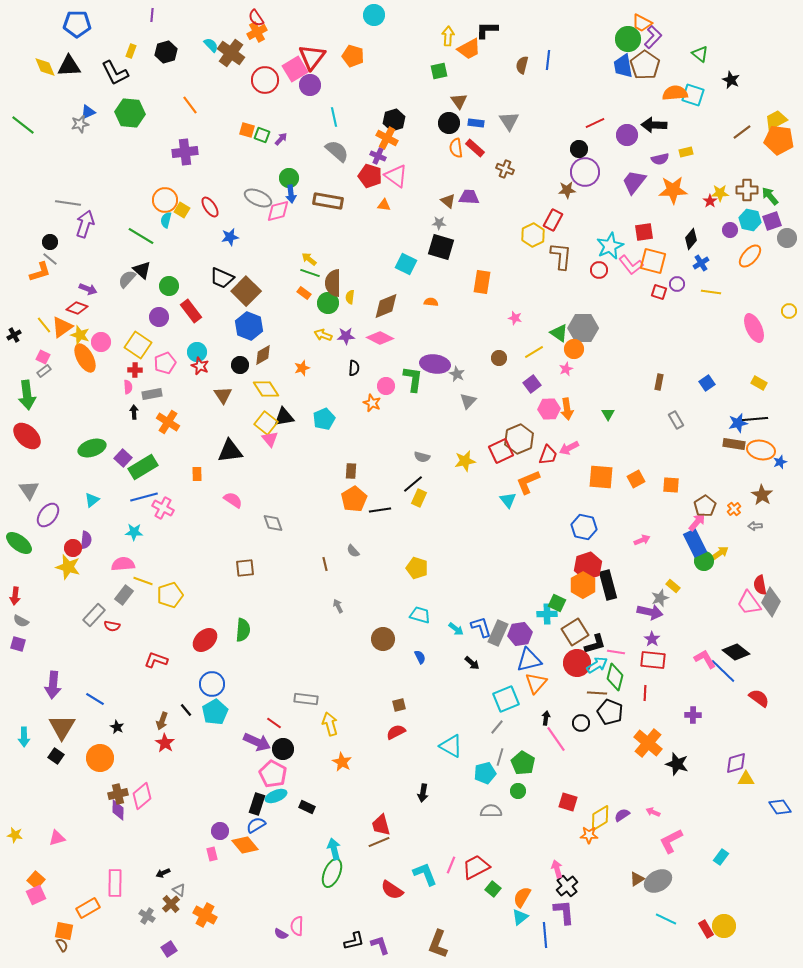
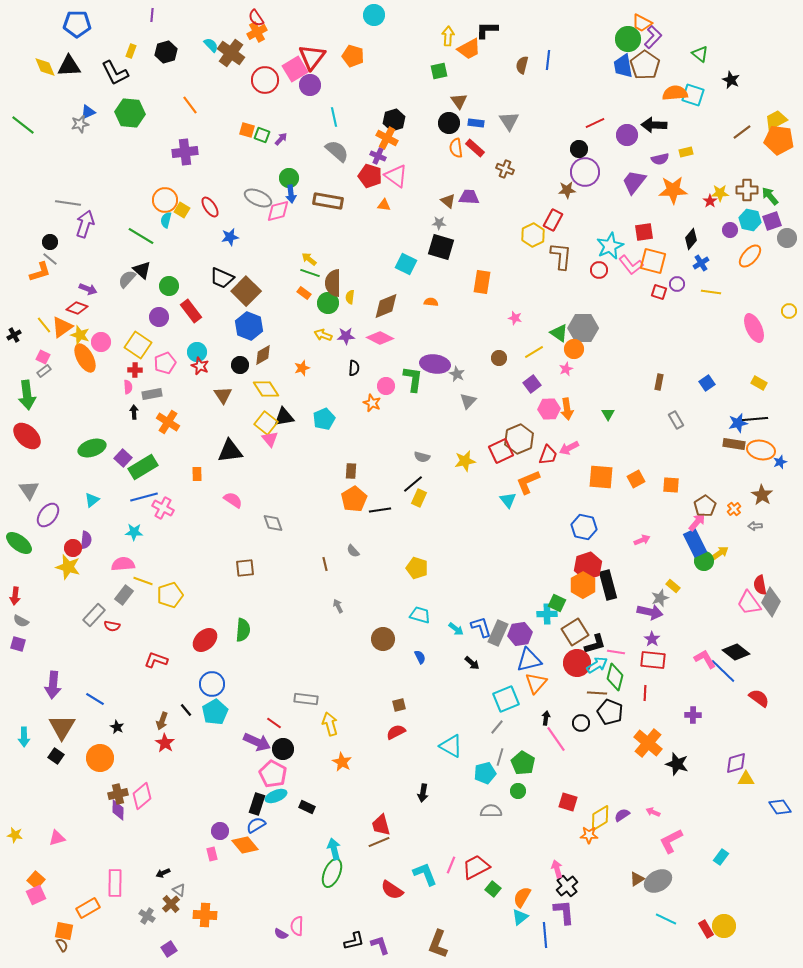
orange cross at (205, 915): rotated 25 degrees counterclockwise
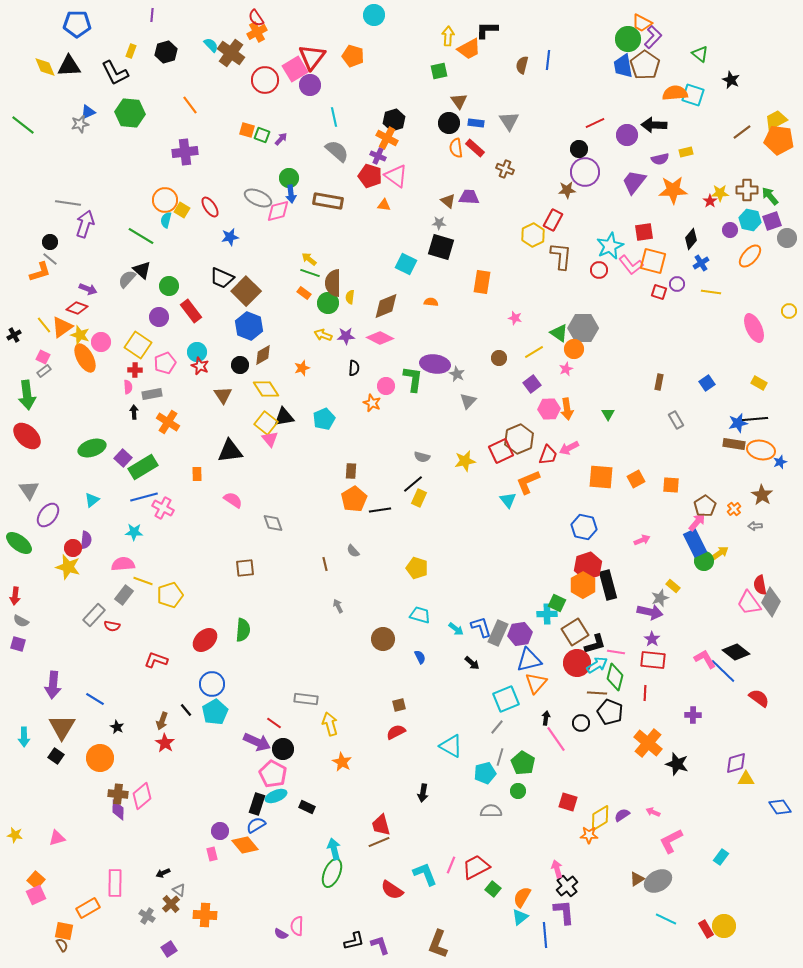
brown cross at (118, 794): rotated 18 degrees clockwise
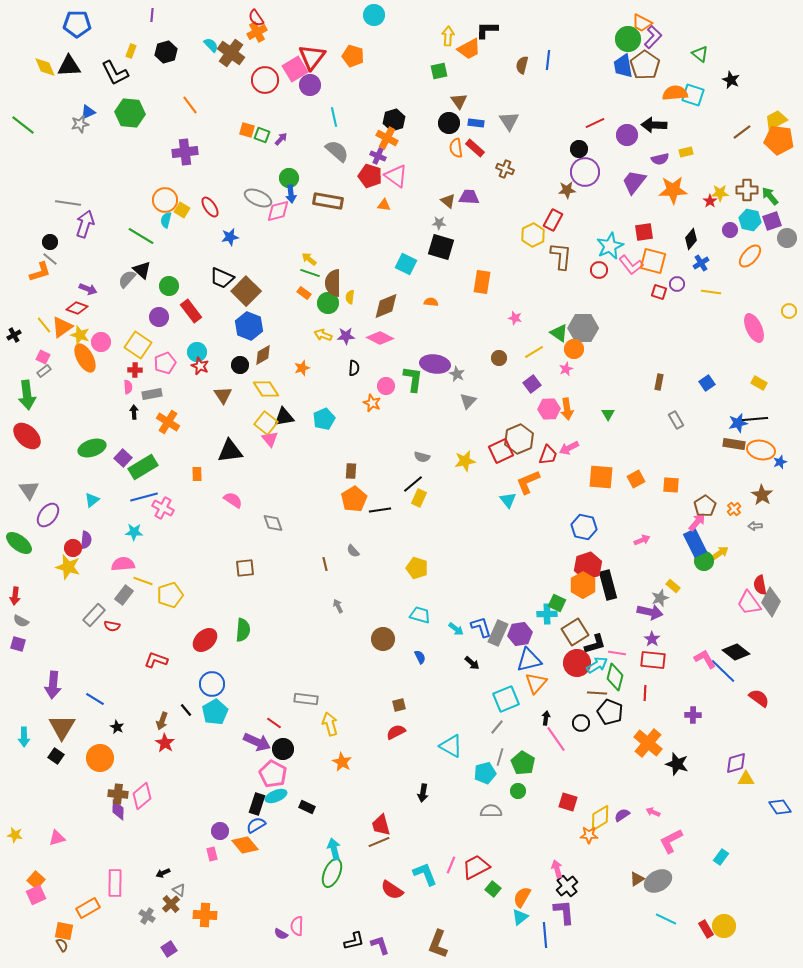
pink line at (616, 652): moved 1 px right, 1 px down
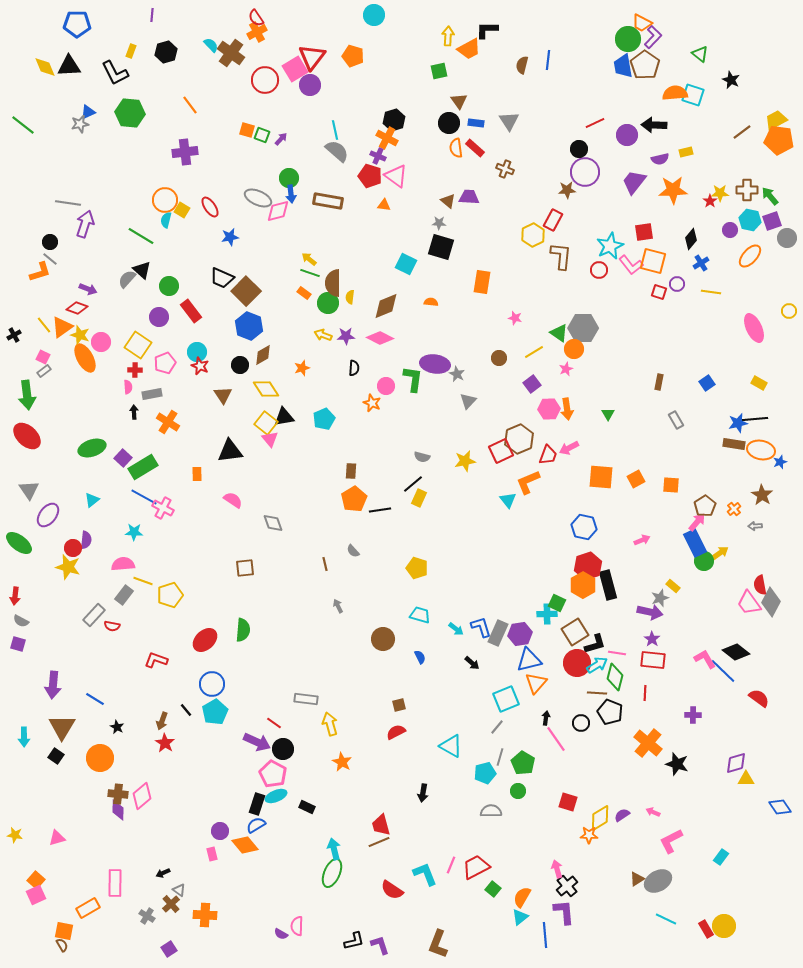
cyan line at (334, 117): moved 1 px right, 13 px down
blue line at (144, 497): rotated 44 degrees clockwise
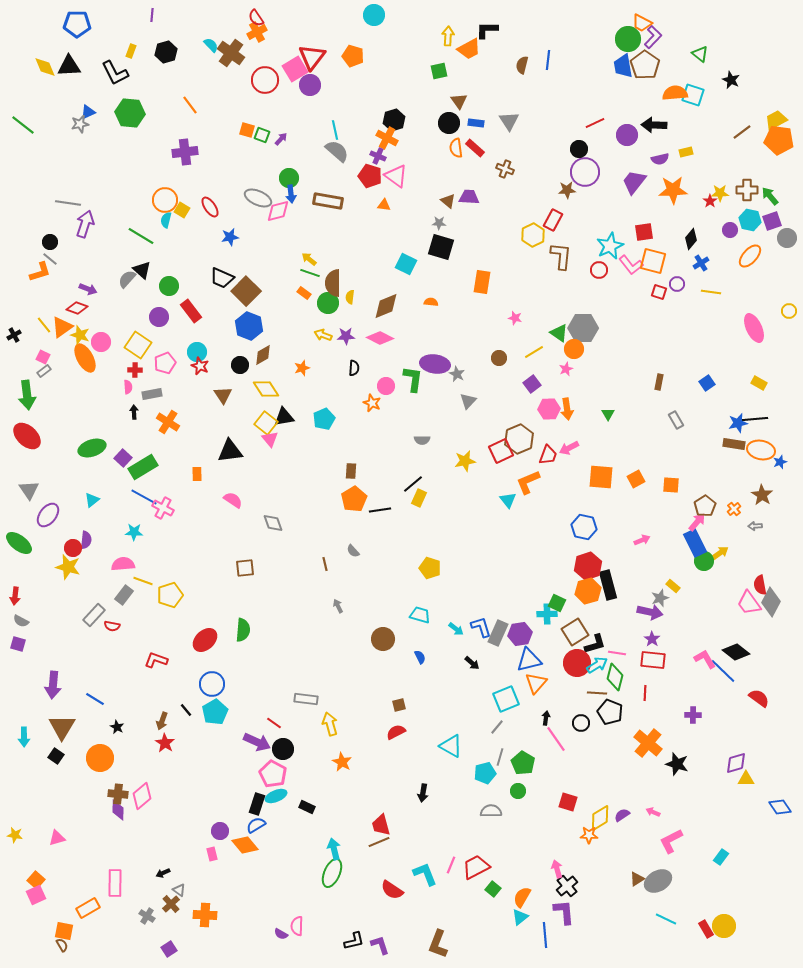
gray semicircle at (422, 457): moved 17 px up; rotated 14 degrees counterclockwise
yellow pentagon at (417, 568): moved 13 px right
orange hexagon at (583, 585): moved 5 px right, 6 px down; rotated 15 degrees clockwise
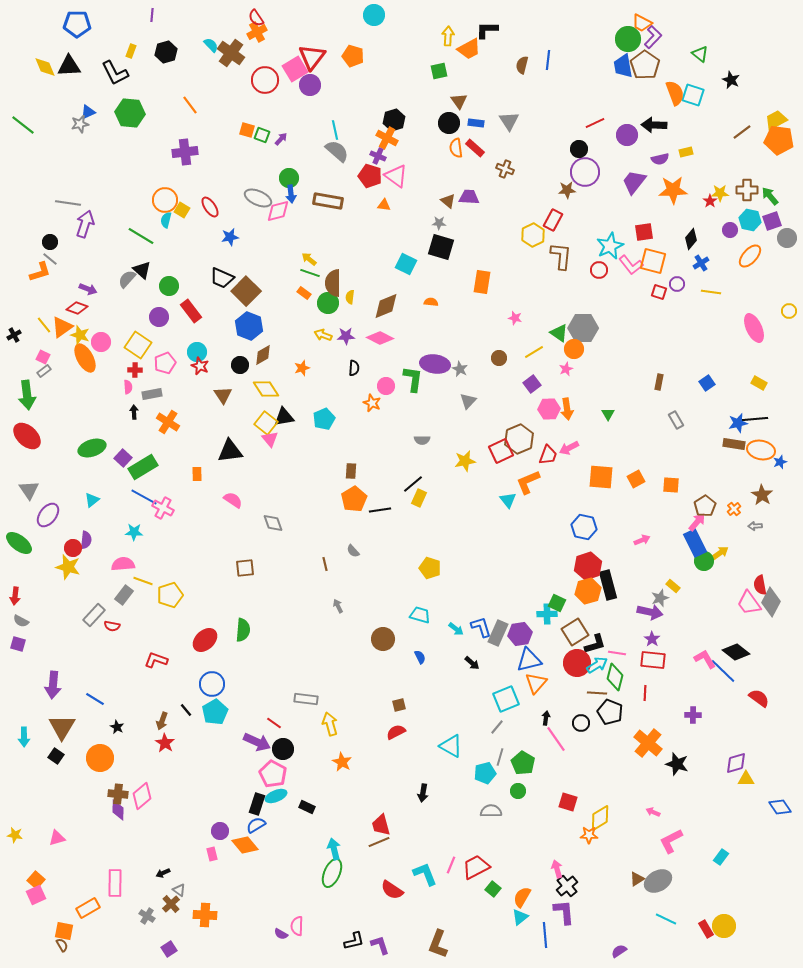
orange semicircle at (675, 93): rotated 75 degrees clockwise
gray star at (457, 374): moved 3 px right, 5 px up
purple semicircle at (622, 815): moved 3 px left, 136 px down
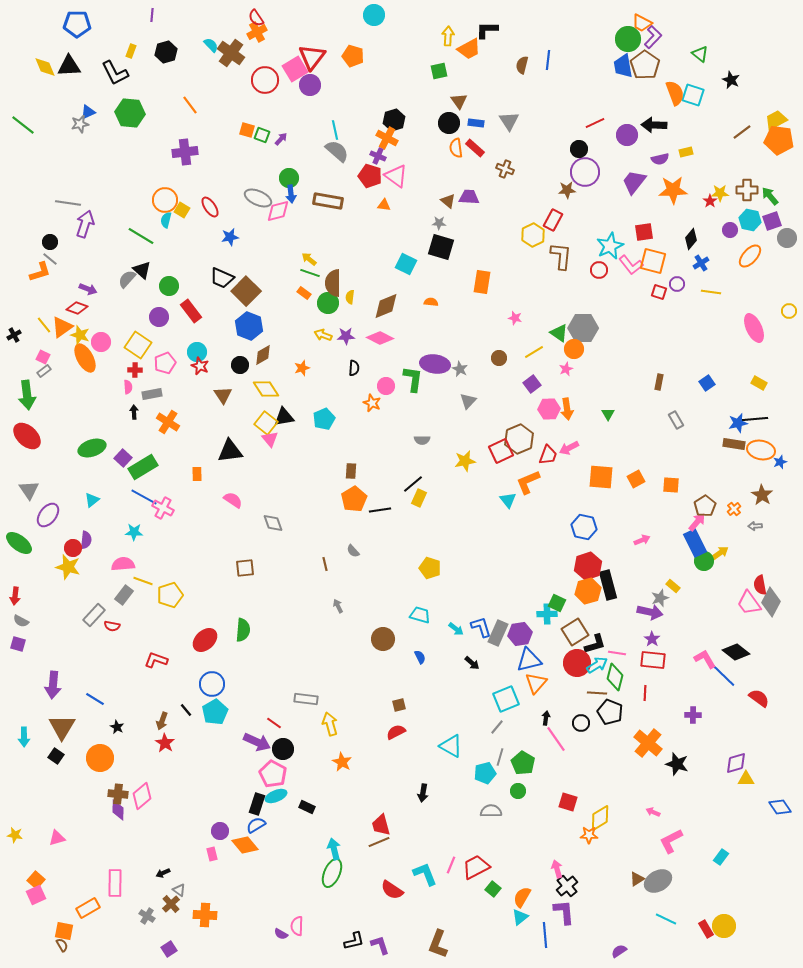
blue line at (723, 671): moved 4 px down
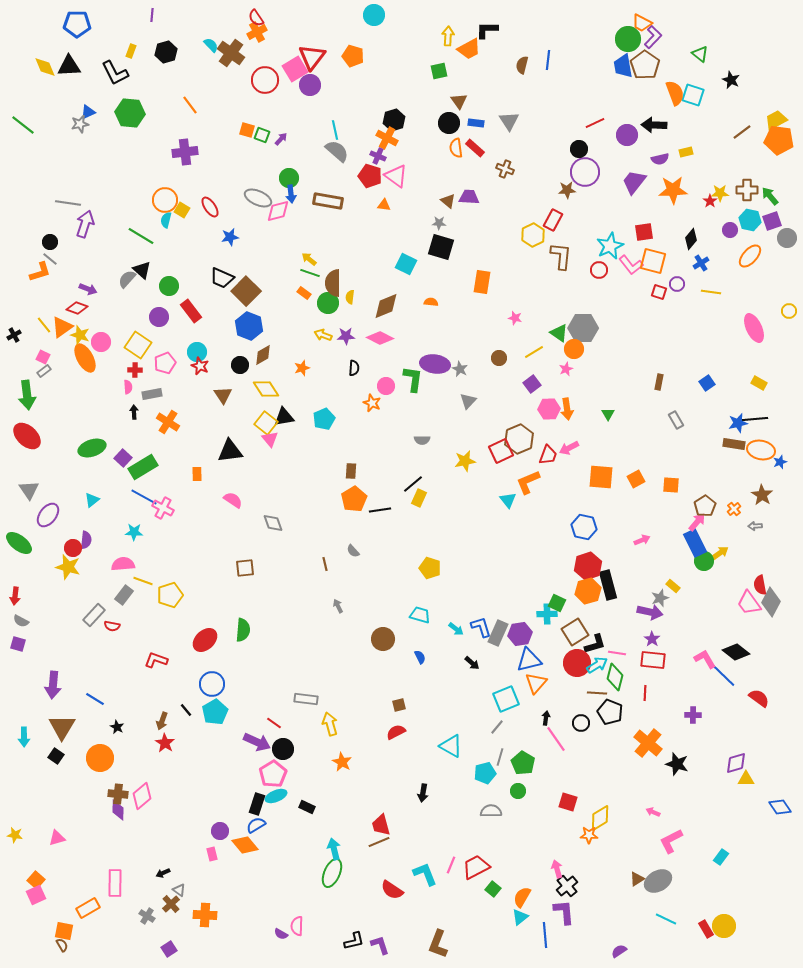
pink pentagon at (273, 774): rotated 12 degrees clockwise
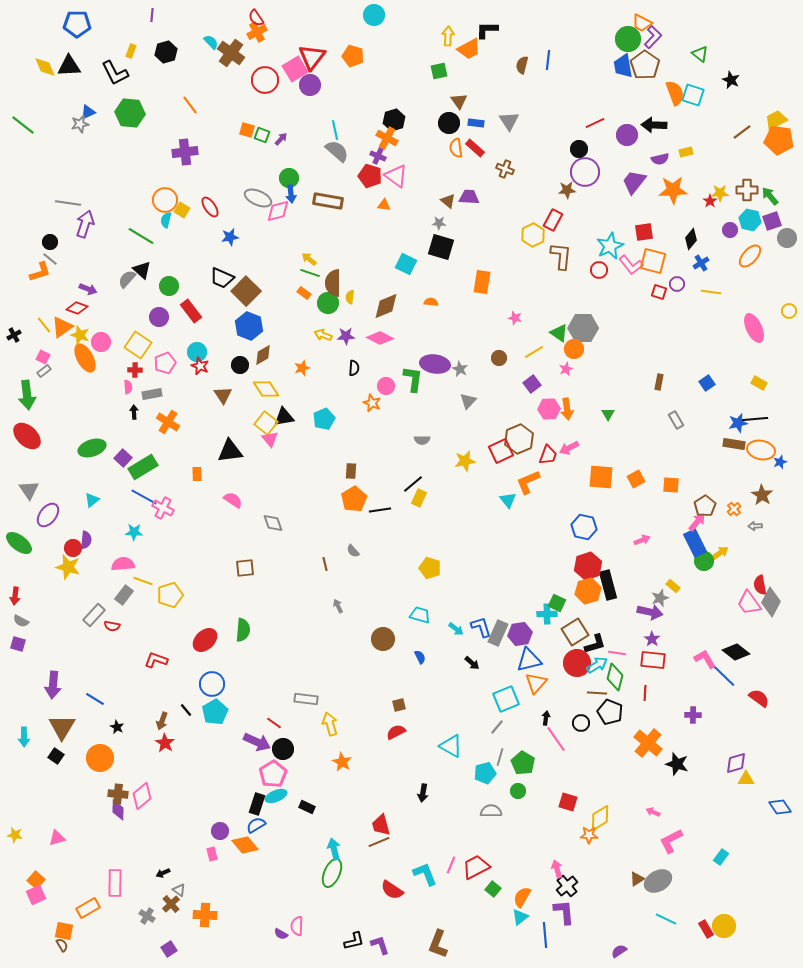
cyan semicircle at (211, 45): moved 3 px up
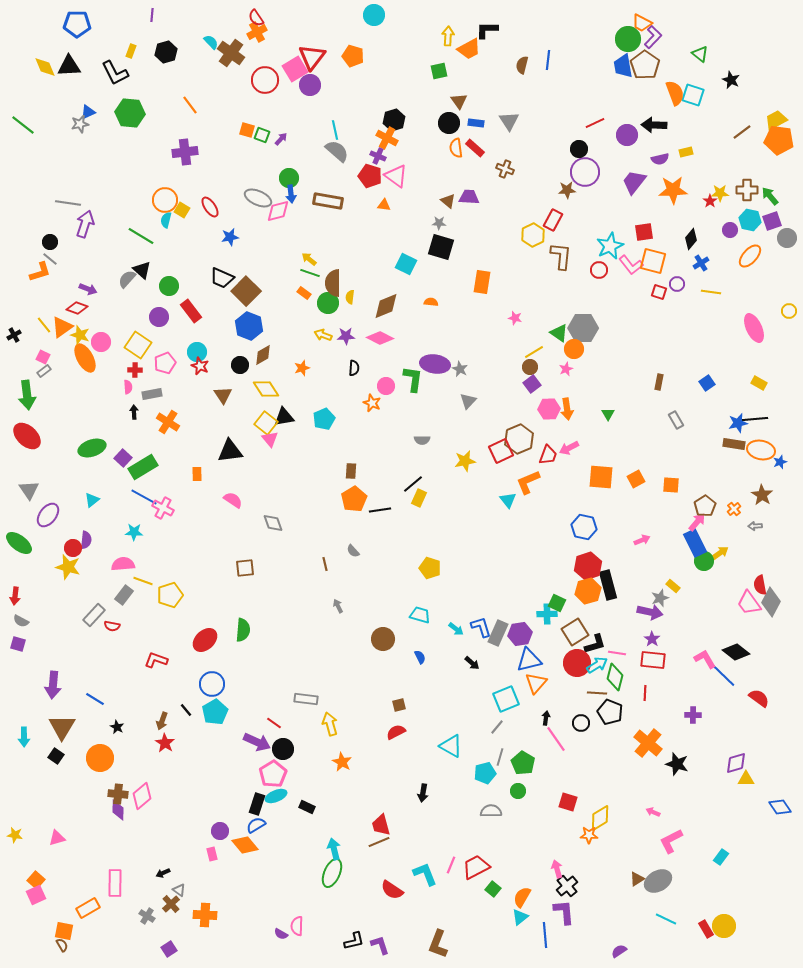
brown circle at (499, 358): moved 31 px right, 9 px down
